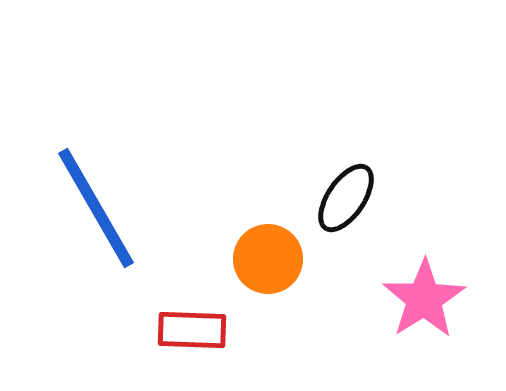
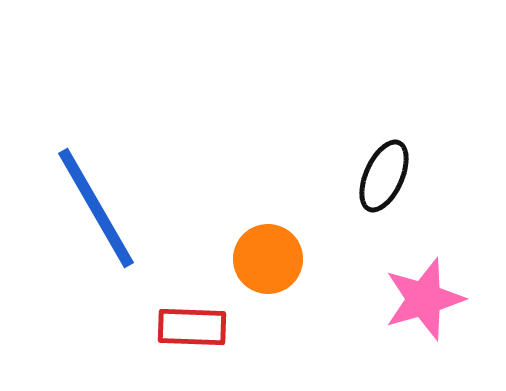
black ellipse: moved 38 px right, 22 px up; rotated 10 degrees counterclockwise
pink star: rotated 16 degrees clockwise
red rectangle: moved 3 px up
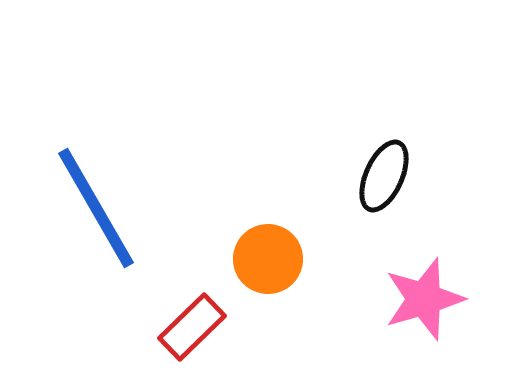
red rectangle: rotated 46 degrees counterclockwise
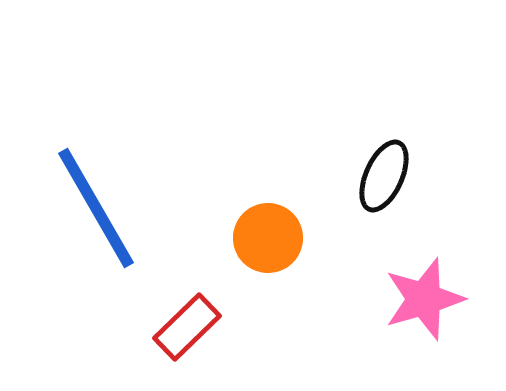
orange circle: moved 21 px up
red rectangle: moved 5 px left
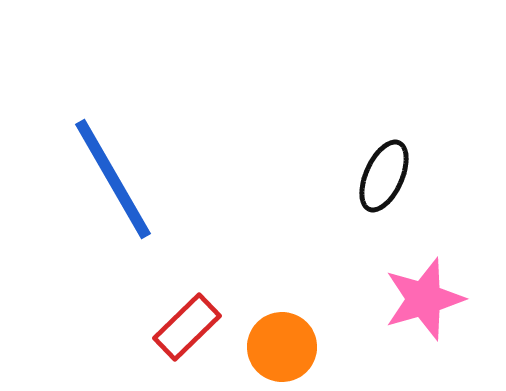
blue line: moved 17 px right, 29 px up
orange circle: moved 14 px right, 109 px down
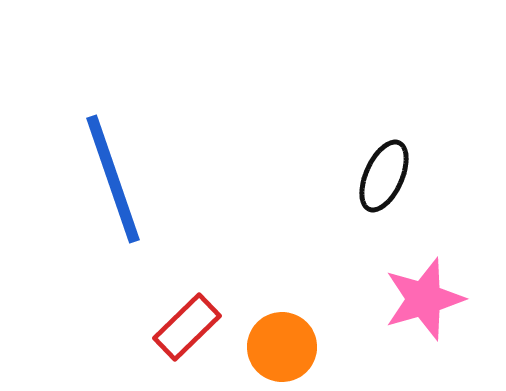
blue line: rotated 11 degrees clockwise
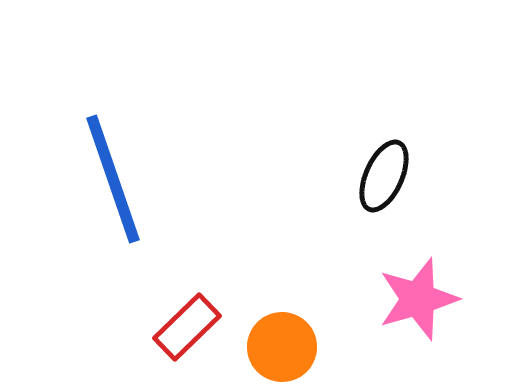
pink star: moved 6 px left
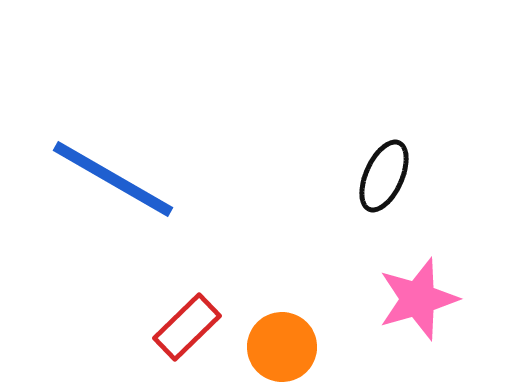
blue line: rotated 41 degrees counterclockwise
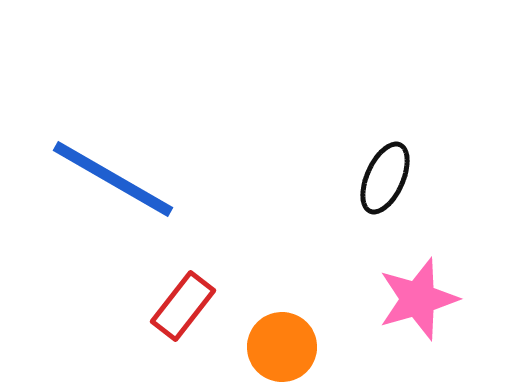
black ellipse: moved 1 px right, 2 px down
red rectangle: moved 4 px left, 21 px up; rotated 8 degrees counterclockwise
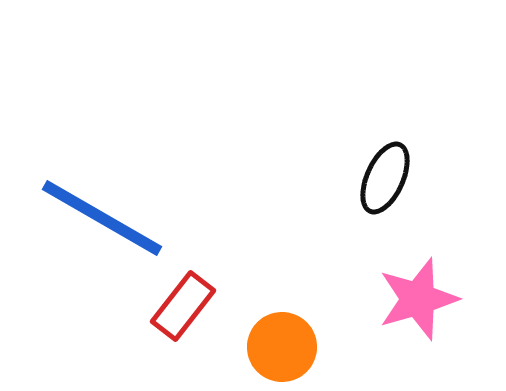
blue line: moved 11 px left, 39 px down
